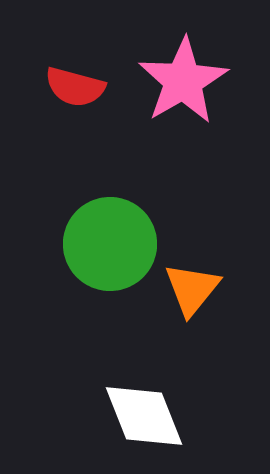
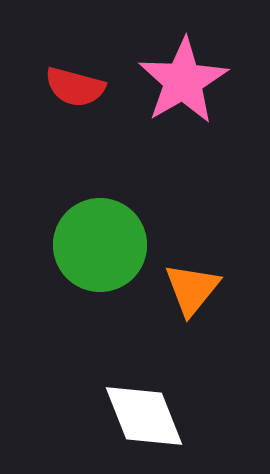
green circle: moved 10 px left, 1 px down
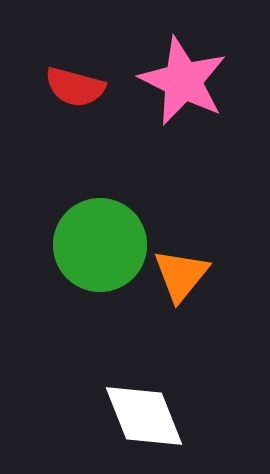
pink star: rotated 16 degrees counterclockwise
orange triangle: moved 11 px left, 14 px up
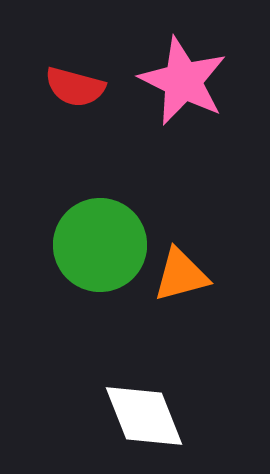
orange triangle: rotated 36 degrees clockwise
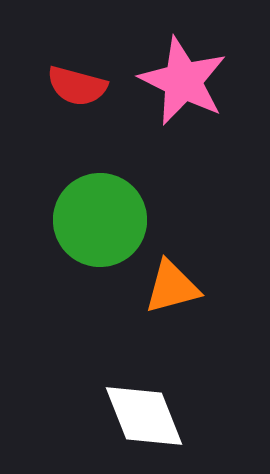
red semicircle: moved 2 px right, 1 px up
green circle: moved 25 px up
orange triangle: moved 9 px left, 12 px down
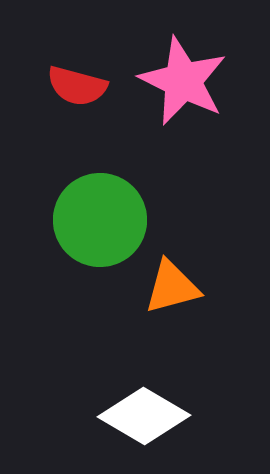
white diamond: rotated 38 degrees counterclockwise
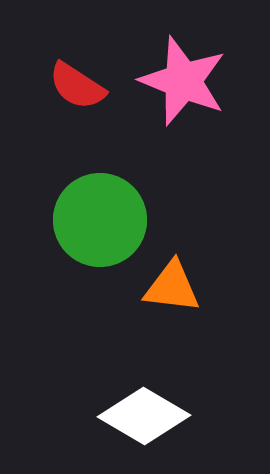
pink star: rotated 4 degrees counterclockwise
red semicircle: rotated 18 degrees clockwise
orange triangle: rotated 22 degrees clockwise
